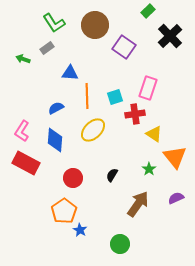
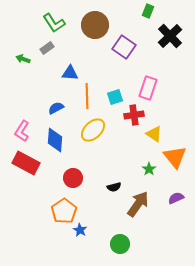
green rectangle: rotated 24 degrees counterclockwise
red cross: moved 1 px left, 1 px down
black semicircle: moved 2 px right, 12 px down; rotated 136 degrees counterclockwise
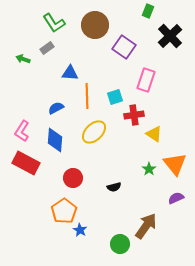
pink rectangle: moved 2 px left, 8 px up
yellow ellipse: moved 1 px right, 2 px down
orange triangle: moved 7 px down
brown arrow: moved 8 px right, 22 px down
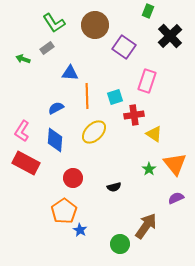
pink rectangle: moved 1 px right, 1 px down
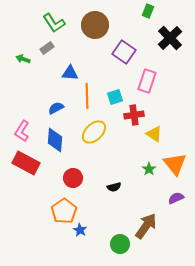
black cross: moved 2 px down
purple square: moved 5 px down
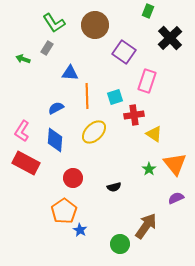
gray rectangle: rotated 24 degrees counterclockwise
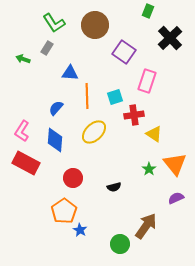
blue semicircle: rotated 21 degrees counterclockwise
